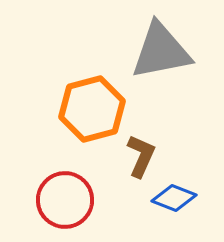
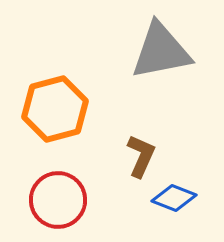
orange hexagon: moved 37 px left
red circle: moved 7 px left
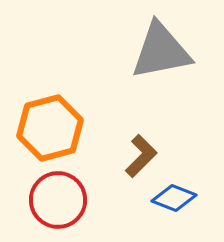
orange hexagon: moved 5 px left, 19 px down
brown L-shape: rotated 21 degrees clockwise
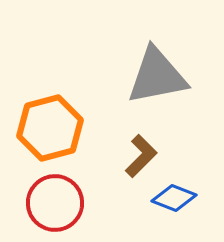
gray triangle: moved 4 px left, 25 px down
red circle: moved 3 px left, 3 px down
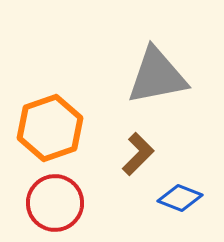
orange hexagon: rotated 4 degrees counterclockwise
brown L-shape: moved 3 px left, 2 px up
blue diamond: moved 6 px right
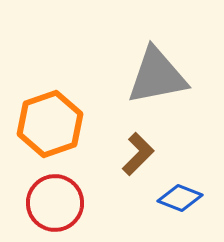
orange hexagon: moved 4 px up
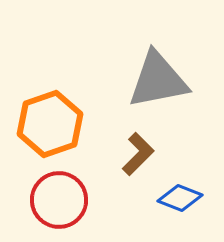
gray triangle: moved 1 px right, 4 px down
red circle: moved 4 px right, 3 px up
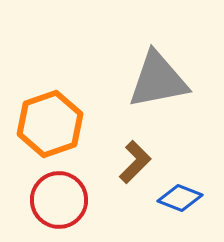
brown L-shape: moved 3 px left, 8 px down
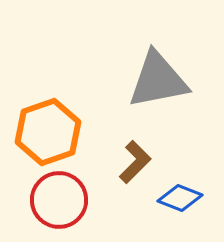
orange hexagon: moved 2 px left, 8 px down
